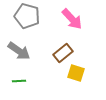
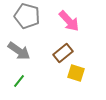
pink arrow: moved 3 px left, 2 px down
green line: rotated 48 degrees counterclockwise
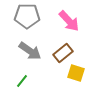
gray pentagon: rotated 15 degrees counterclockwise
gray arrow: moved 11 px right
green line: moved 3 px right
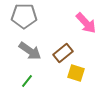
gray pentagon: moved 3 px left
pink arrow: moved 17 px right, 2 px down
green line: moved 5 px right
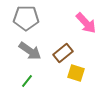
gray pentagon: moved 2 px right, 2 px down
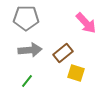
gray arrow: moved 1 px up; rotated 40 degrees counterclockwise
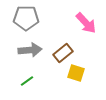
green line: rotated 16 degrees clockwise
